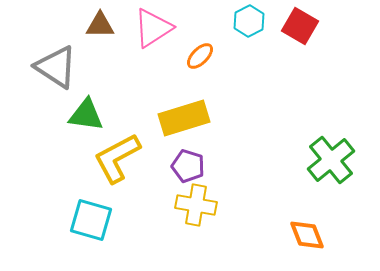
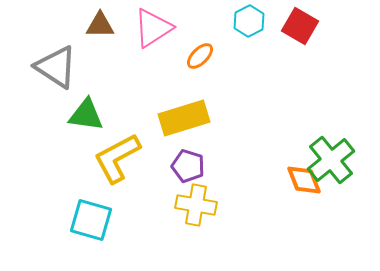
orange diamond: moved 3 px left, 55 px up
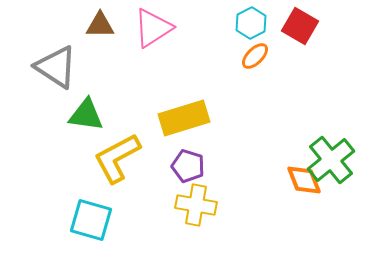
cyan hexagon: moved 2 px right, 2 px down
orange ellipse: moved 55 px right
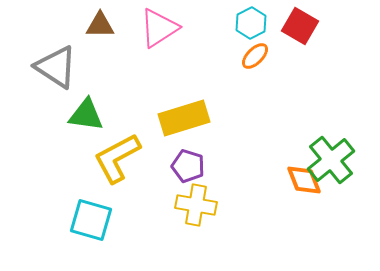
pink triangle: moved 6 px right
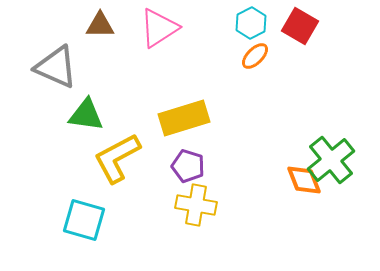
gray triangle: rotated 9 degrees counterclockwise
cyan square: moved 7 px left
